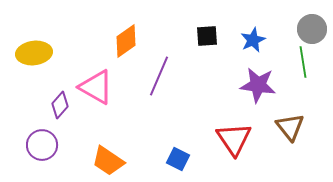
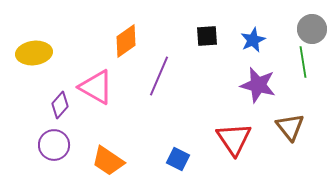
purple star: rotated 6 degrees clockwise
purple circle: moved 12 px right
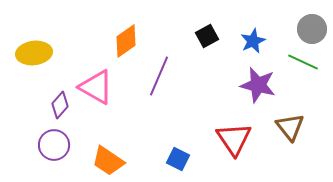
black square: rotated 25 degrees counterclockwise
blue star: moved 1 px down
green line: rotated 56 degrees counterclockwise
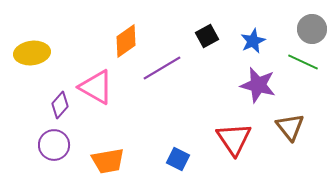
yellow ellipse: moved 2 px left
purple line: moved 3 px right, 8 px up; rotated 36 degrees clockwise
orange trapezoid: rotated 44 degrees counterclockwise
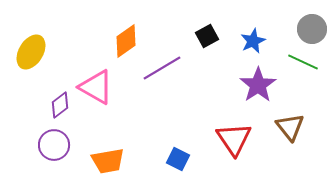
yellow ellipse: moved 1 px left, 1 px up; rotated 52 degrees counterclockwise
purple star: rotated 24 degrees clockwise
purple diamond: rotated 12 degrees clockwise
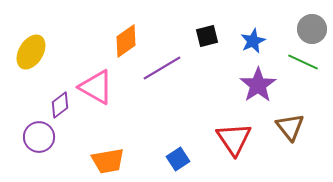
black square: rotated 15 degrees clockwise
purple circle: moved 15 px left, 8 px up
blue square: rotated 30 degrees clockwise
